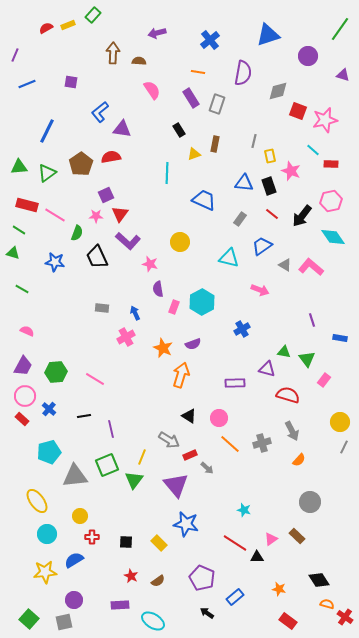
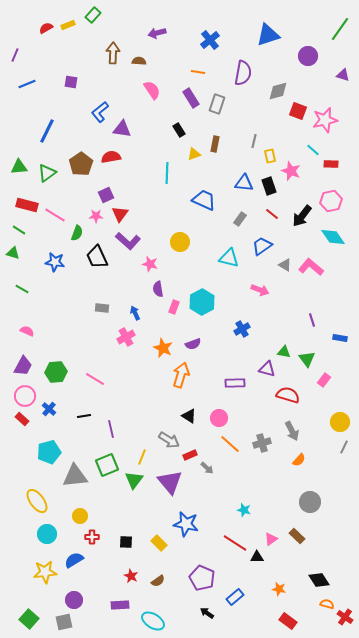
purple triangle at (176, 485): moved 6 px left, 3 px up
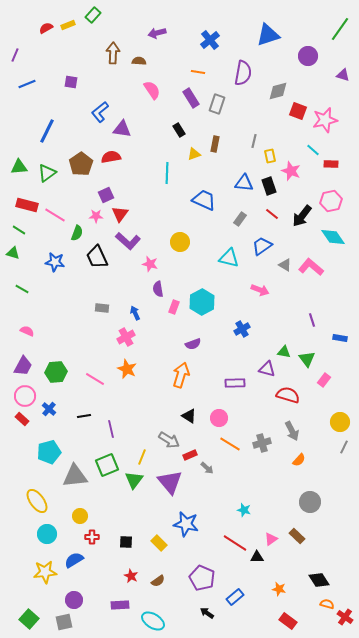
orange star at (163, 348): moved 36 px left, 21 px down
orange line at (230, 444): rotated 10 degrees counterclockwise
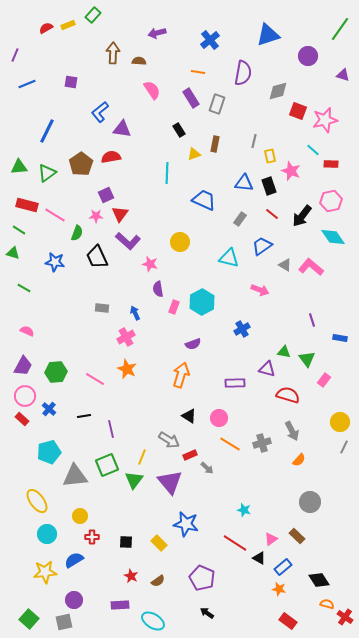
green line at (22, 289): moved 2 px right, 1 px up
black triangle at (257, 557): moved 2 px right, 1 px down; rotated 32 degrees clockwise
blue rectangle at (235, 597): moved 48 px right, 30 px up
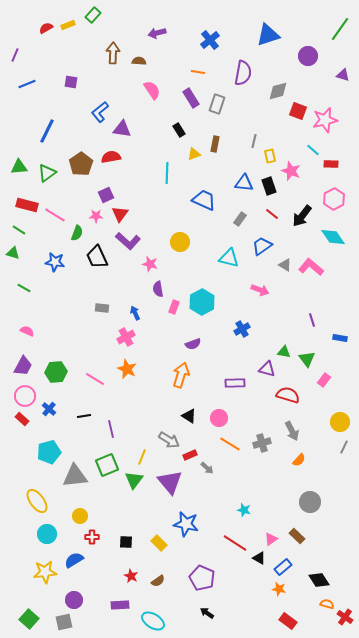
pink hexagon at (331, 201): moved 3 px right, 2 px up; rotated 15 degrees counterclockwise
